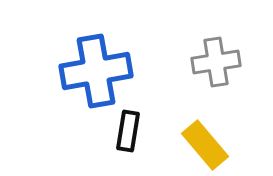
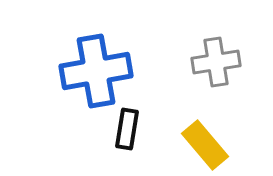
black rectangle: moved 1 px left, 2 px up
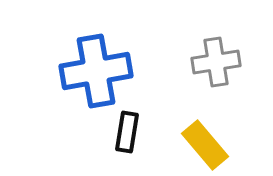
black rectangle: moved 3 px down
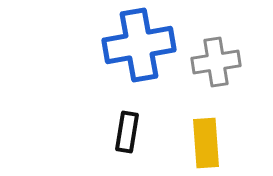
blue cross: moved 43 px right, 26 px up
yellow rectangle: moved 1 px right, 2 px up; rotated 36 degrees clockwise
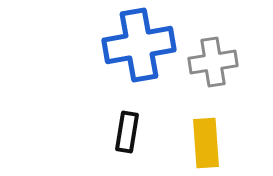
gray cross: moved 3 px left
